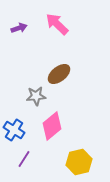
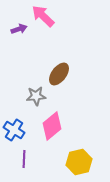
pink arrow: moved 14 px left, 8 px up
purple arrow: moved 1 px down
brown ellipse: rotated 15 degrees counterclockwise
purple line: rotated 30 degrees counterclockwise
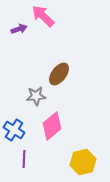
yellow hexagon: moved 4 px right
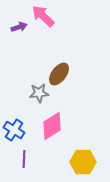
purple arrow: moved 2 px up
gray star: moved 3 px right, 3 px up
pink diamond: rotated 8 degrees clockwise
yellow hexagon: rotated 15 degrees clockwise
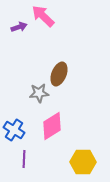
brown ellipse: rotated 15 degrees counterclockwise
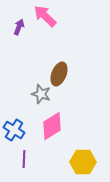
pink arrow: moved 2 px right
purple arrow: rotated 49 degrees counterclockwise
gray star: moved 2 px right, 1 px down; rotated 24 degrees clockwise
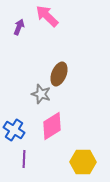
pink arrow: moved 2 px right
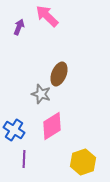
yellow hexagon: rotated 20 degrees counterclockwise
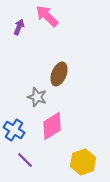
gray star: moved 4 px left, 3 px down
purple line: moved 1 px right, 1 px down; rotated 48 degrees counterclockwise
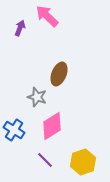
purple arrow: moved 1 px right, 1 px down
purple line: moved 20 px right
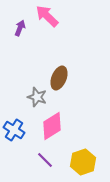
brown ellipse: moved 4 px down
